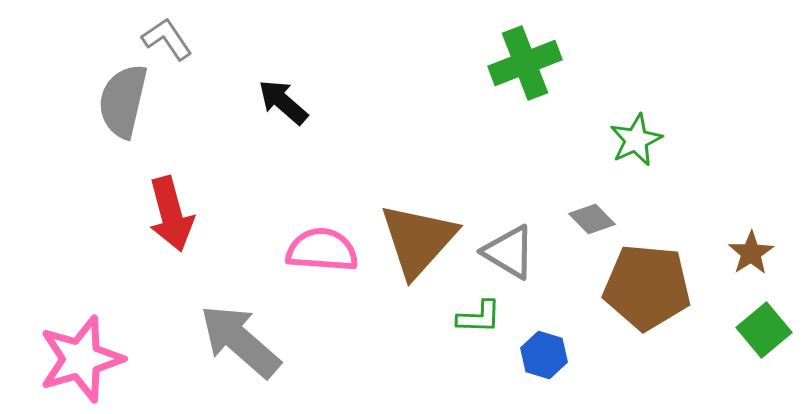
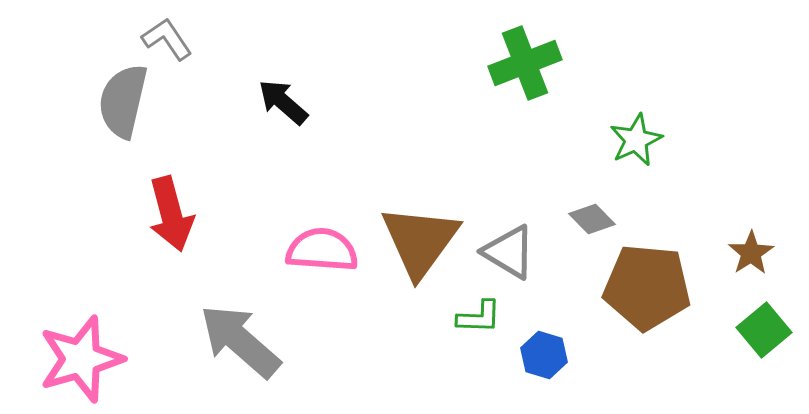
brown triangle: moved 2 px right, 1 px down; rotated 6 degrees counterclockwise
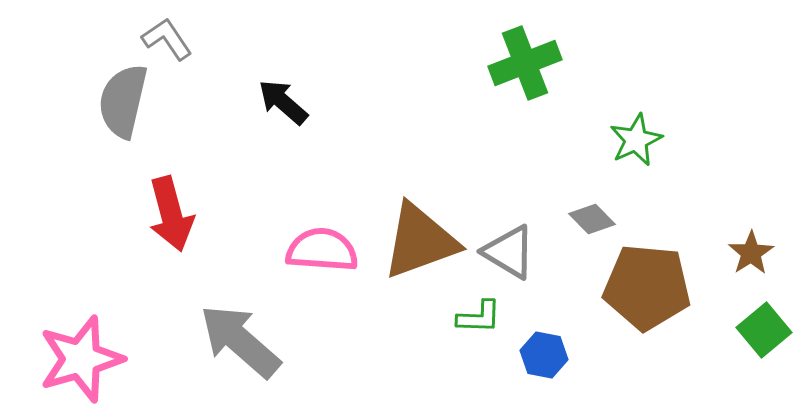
brown triangle: rotated 34 degrees clockwise
blue hexagon: rotated 6 degrees counterclockwise
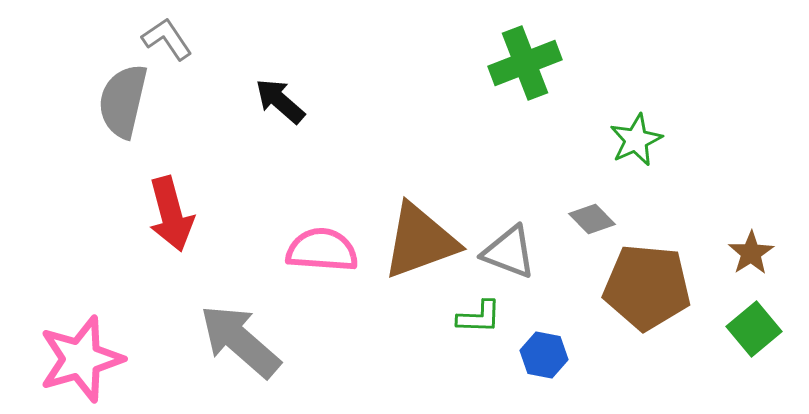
black arrow: moved 3 px left, 1 px up
gray triangle: rotated 10 degrees counterclockwise
green square: moved 10 px left, 1 px up
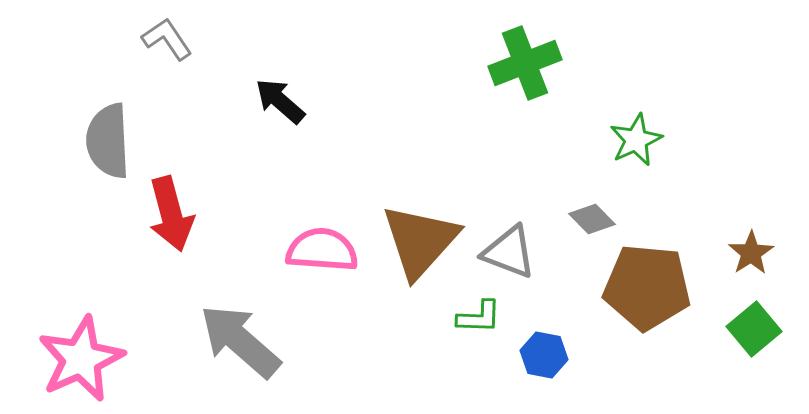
gray semicircle: moved 15 px left, 40 px down; rotated 16 degrees counterclockwise
brown triangle: rotated 28 degrees counterclockwise
pink star: rotated 8 degrees counterclockwise
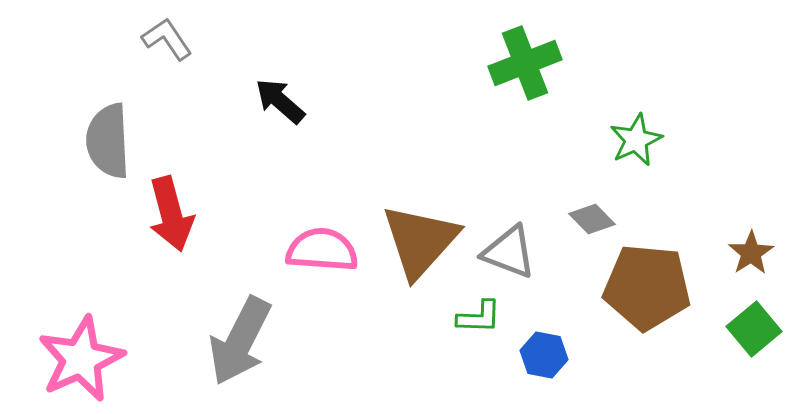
gray arrow: rotated 104 degrees counterclockwise
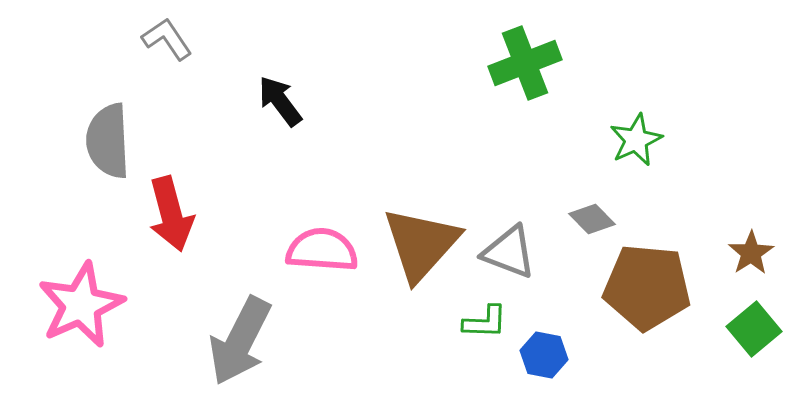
black arrow: rotated 12 degrees clockwise
brown triangle: moved 1 px right, 3 px down
green L-shape: moved 6 px right, 5 px down
pink star: moved 54 px up
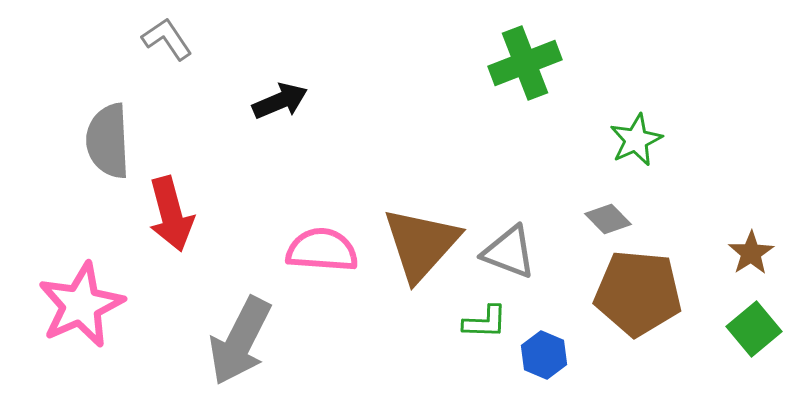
black arrow: rotated 104 degrees clockwise
gray diamond: moved 16 px right
brown pentagon: moved 9 px left, 6 px down
blue hexagon: rotated 12 degrees clockwise
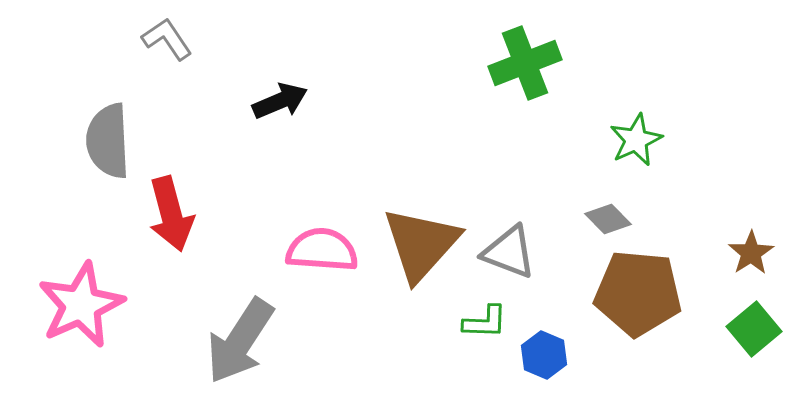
gray arrow: rotated 6 degrees clockwise
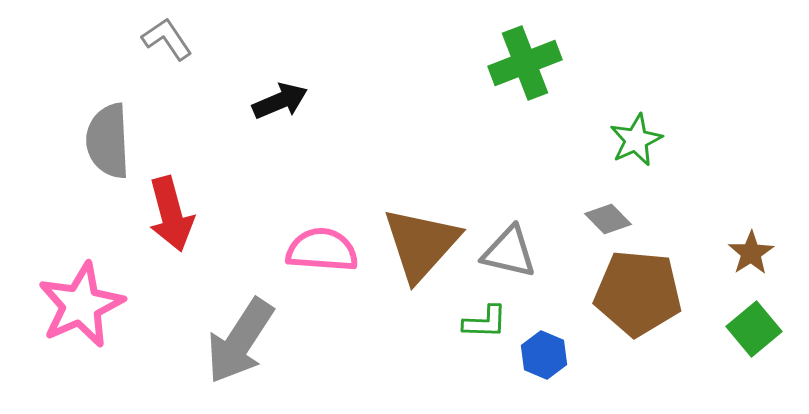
gray triangle: rotated 8 degrees counterclockwise
